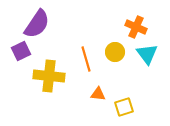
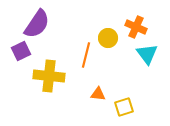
yellow circle: moved 7 px left, 14 px up
orange line: moved 4 px up; rotated 30 degrees clockwise
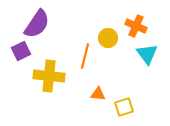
orange cross: moved 1 px up
orange line: moved 1 px left, 1 px down
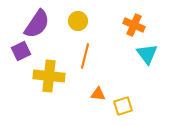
orange cross: moved 2 px left, 1 px up
yellow circle: moved 30 px left, 17 px up
yellow square: moved 1 px left, 1 px up
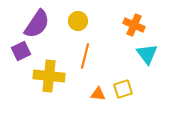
yellow square: moved 17 px up
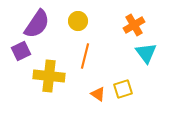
orange cross: rotated 35 degrees clockwise
cyan triangle: moved 1 px left, 1 px up
orange triangle: rotated 28 degrees clockwise
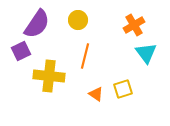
yellow circle: moved 1 px up
orange triangle: moved 2 px left
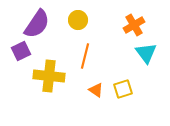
orange triangle: moved 4 px up
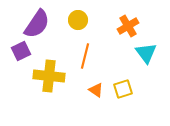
orange cross: moved 6 px left, 1 px down
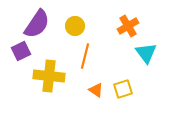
yellow circle: moved 3 px left, 6 px down
